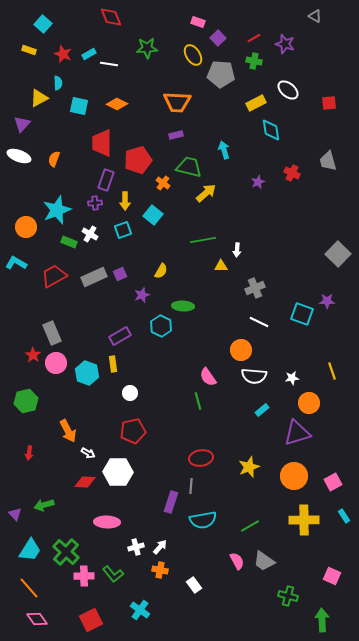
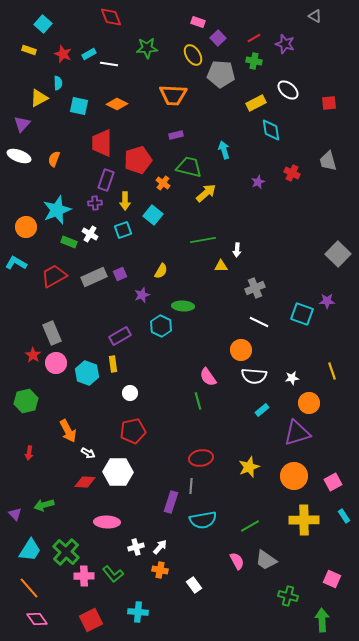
orange trapezoid at (177, 102): moved 4 px left, 7 px up
gray trapezoid at (264, 561): moved 2 px right, 1 px up
pink square at (332, 576): moved 3 px down
cyan cross at (140, 610): moved 2 px left, 2 px down; rotated 30 degrees counterclockwise
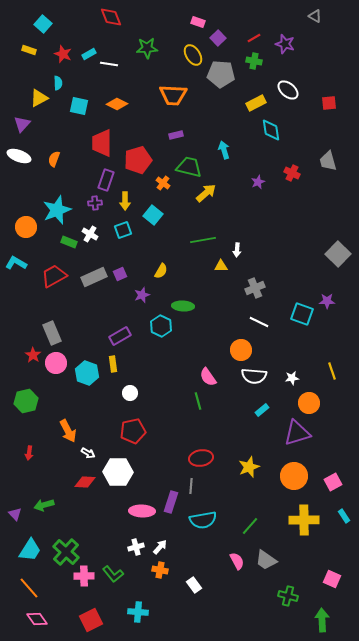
pink ellipse at (107, 522): moved 35 px right, 11 px up
green line at (250, 526): rotated 18 degrees counterclockwise
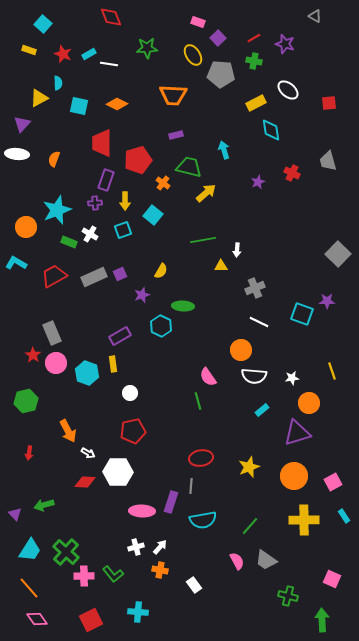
white ellipse at (19, 156): moved 2 px left, 2 px up; rotated 15 degrees counterclockwise
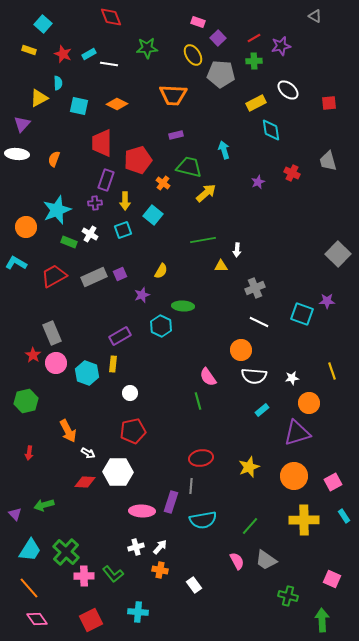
purple star at (285, 44): moved 4 px left, 2 px down; rotated 30 degrees counterclockwise
green cross at (254, 61): rotated 14 degrees counterclockwise
yellow rectangle at (113, 364): rotated 14 degrees clockwise
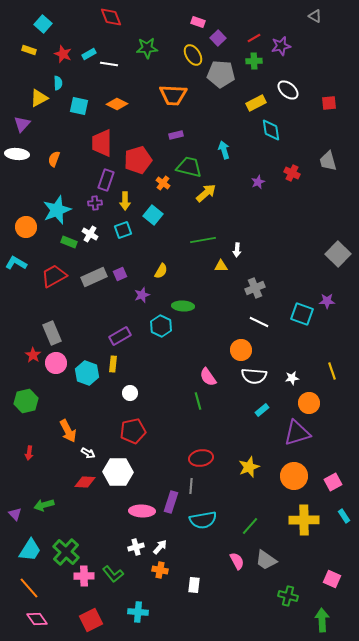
white rectangle at (194, 585): rotated 42 degrees clockwise
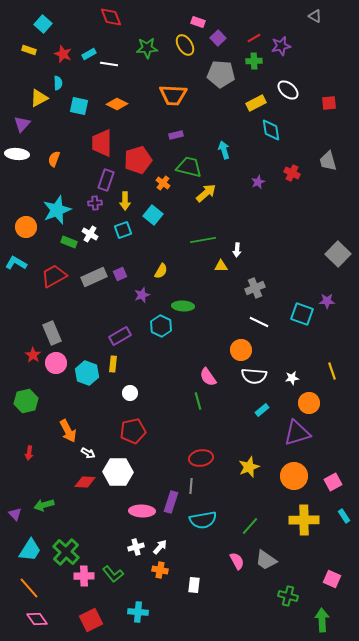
yellow ellipse at (193, 55): moved 8 px left, 10 px up
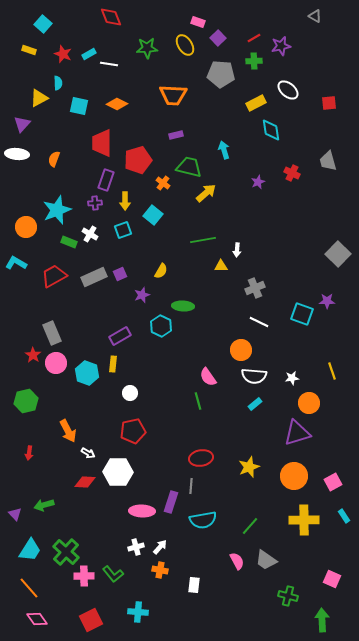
cyan rectangle at (262, 410): moved 7 px left, 6 px up
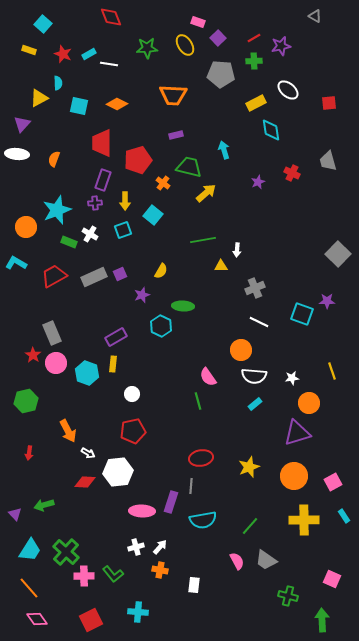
purple rectangle at (106, 180): moved 3 px left
purple rectangle at (120, 336): moved 4 px left, 1 px down
white circle at (130, 393): moved 2 px right, 1 px down
white hexagon at (118, 472): rotated 8 degrees counterclockwise
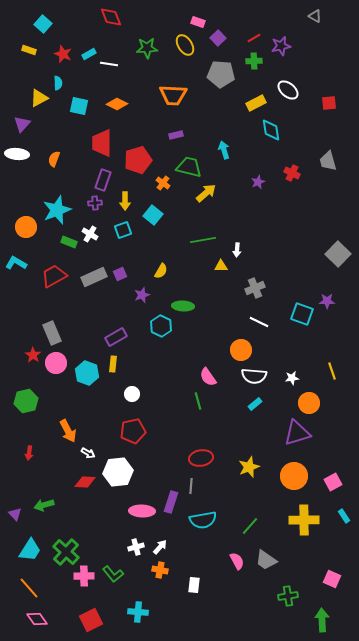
green cross at (288, 596): rotated 24 degrees counterclockwise
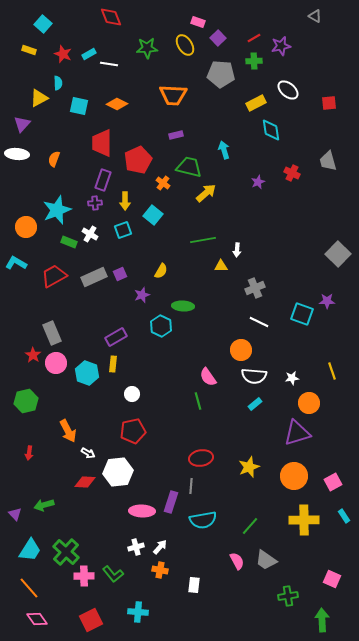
red pentagon at (138, 160): rotated 8 degrees counterclockwise
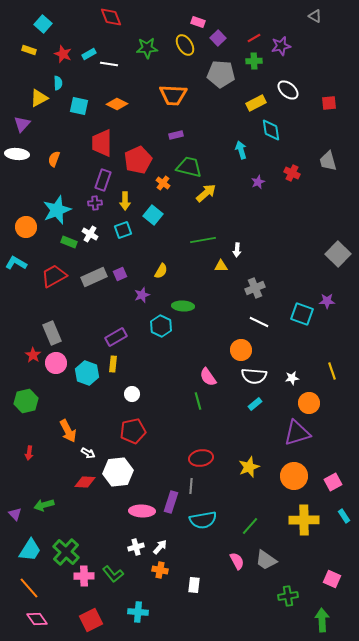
cyan arrow at (224, 150): moved 17 px right
